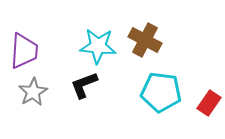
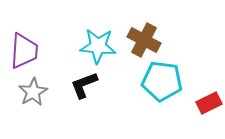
brown cross: moved 1 px left
cyan pentagon: moved 1 px right, 11 px up
red rectangle: rotated 30 degrees clockwise
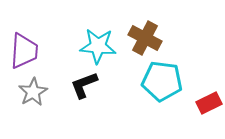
brown cross: moved 1 px right, 2 px up
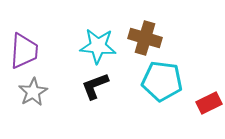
brown cross: rotated 12 degrees counterclockwise
black L-shape: moved 11 px right, 1 px down
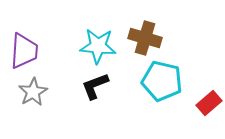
cyan pentagon: rotated 6 degrees clockwise
red rectangle: rotated 15 degrees counterclockwise
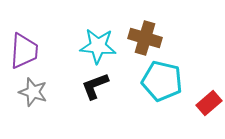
gray star: rotated 24 degrees counterclockwise
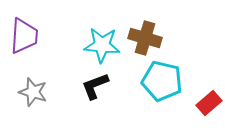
cyan star: moved 4 px right, 1 px up
purple trapezoid: moved 15 px up
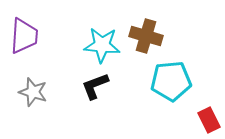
brown cross: moved 1 px right, 2 px up
cyan pentagon: moved 9 px right; rotated 18 degrees counterclockwise
red rectangle: moved 17 px down; rotated 75 degrees counterclockwise
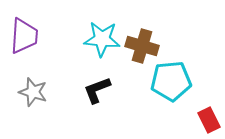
brown cross: moved 4 px left, 10 px down
cyan star: moved 6 px up
black L-shape: moved 2 px right, 4 px down
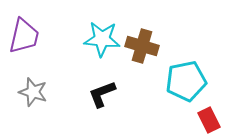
purple trapezoid: rotated 9 degrees clockwise
cyan pentagon: moved 15 px right; rotated 6 degrees counterclockwise
black L-shape: moved 5 px right, 4 px down
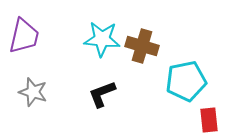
red rectangle: rotated 20 degrees clockwise
